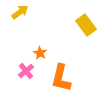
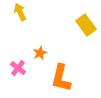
yellow arrow: rotated 78 degrees counterclockwise
orange star: rotated 16 degrees clockwise
pink cross: moved 8 px left, 3 px up; rotated 14 degrees counterclockwise
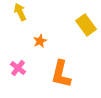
orange star: moved 12 px up
orange L-shape: moved 4 px up
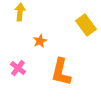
yellow arrow: rotated 30 degrees clockwise
orange L-shape: moved 2 px up
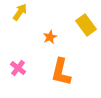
yellow arrow: rotated 30 degrees clockwise
orange star: moved 10 px right, 4 px up
